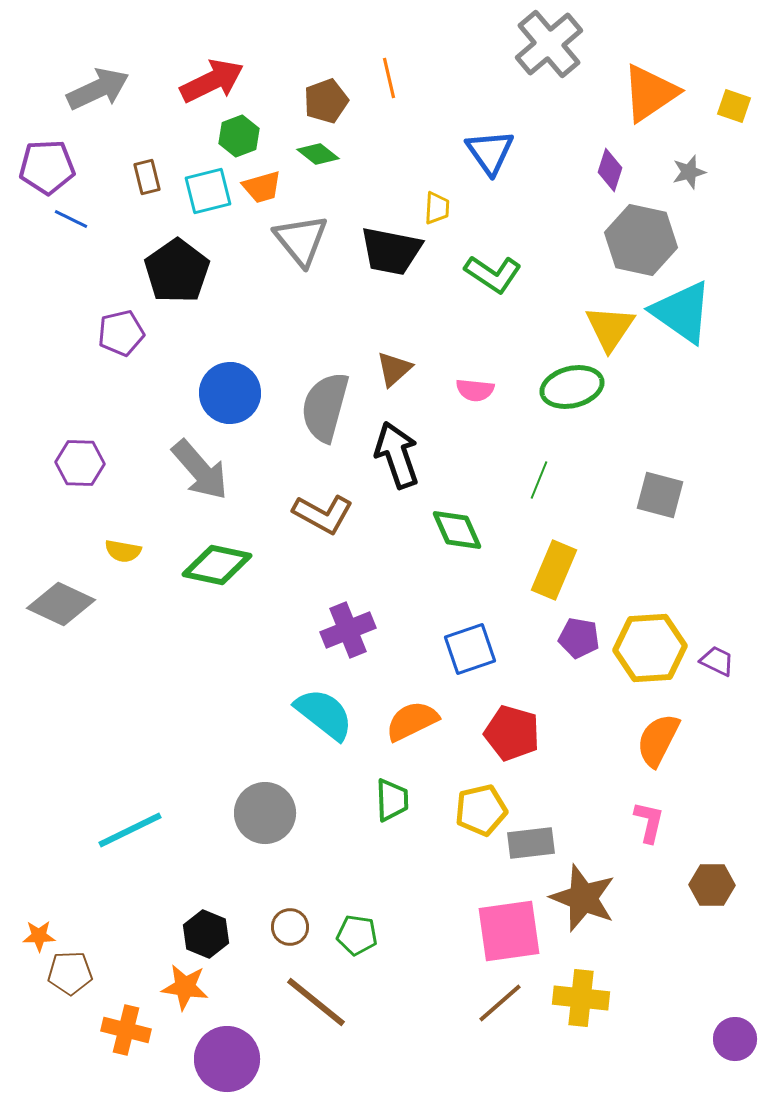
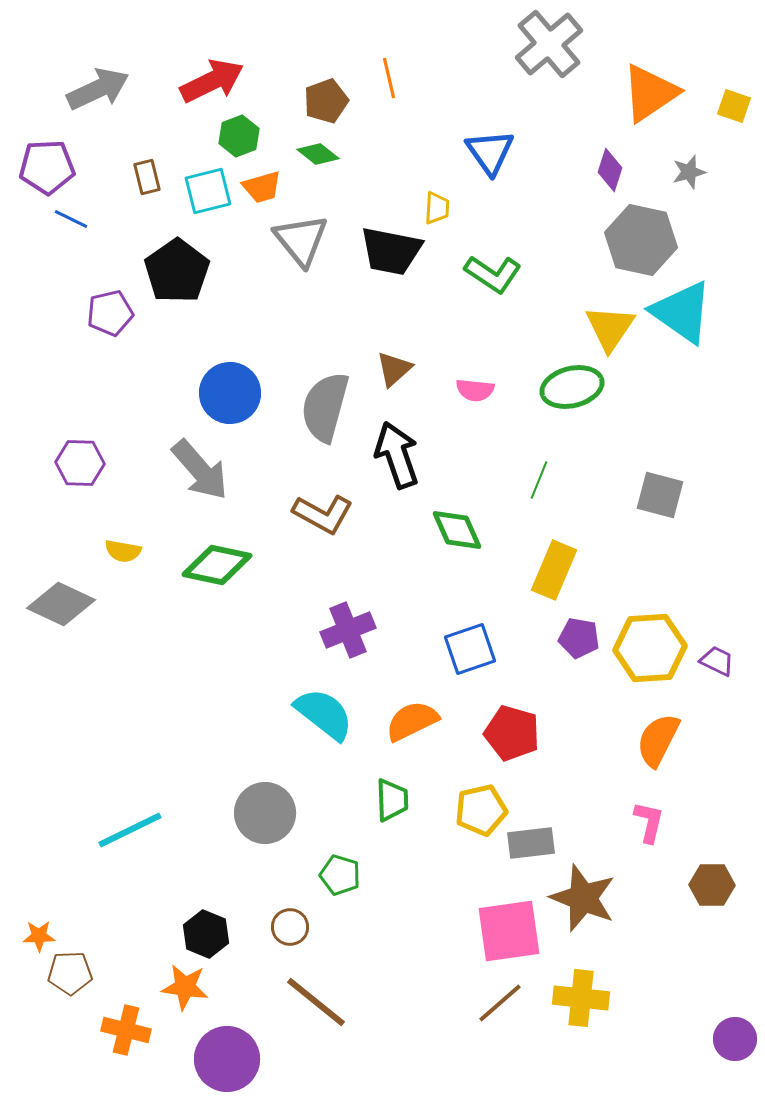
purple pentagon at (121, 333): moved 11 px left, 20 px up
green pentagon at (357, 935): moved 17 px left, 60 px up; rotated 9 degrees clockwise
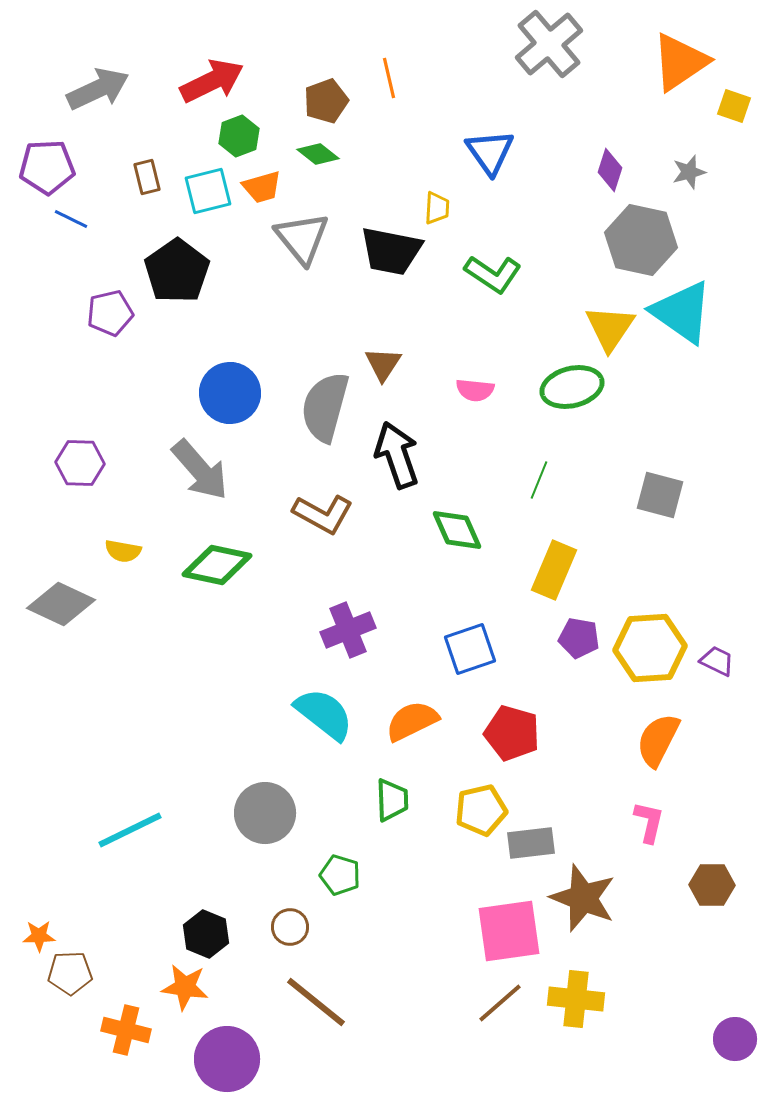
orange triangle at (650, 93): moved 30 px right, 31 px up
gray triangle at (301, 240): moved 1 px right, 2 px up
brown triangle at (394, 369): moved 11 px left, 5 px up; rotated 15 degrees counterclockwise
yellow cross at (581, 998): moved 5 px left, 1 px down
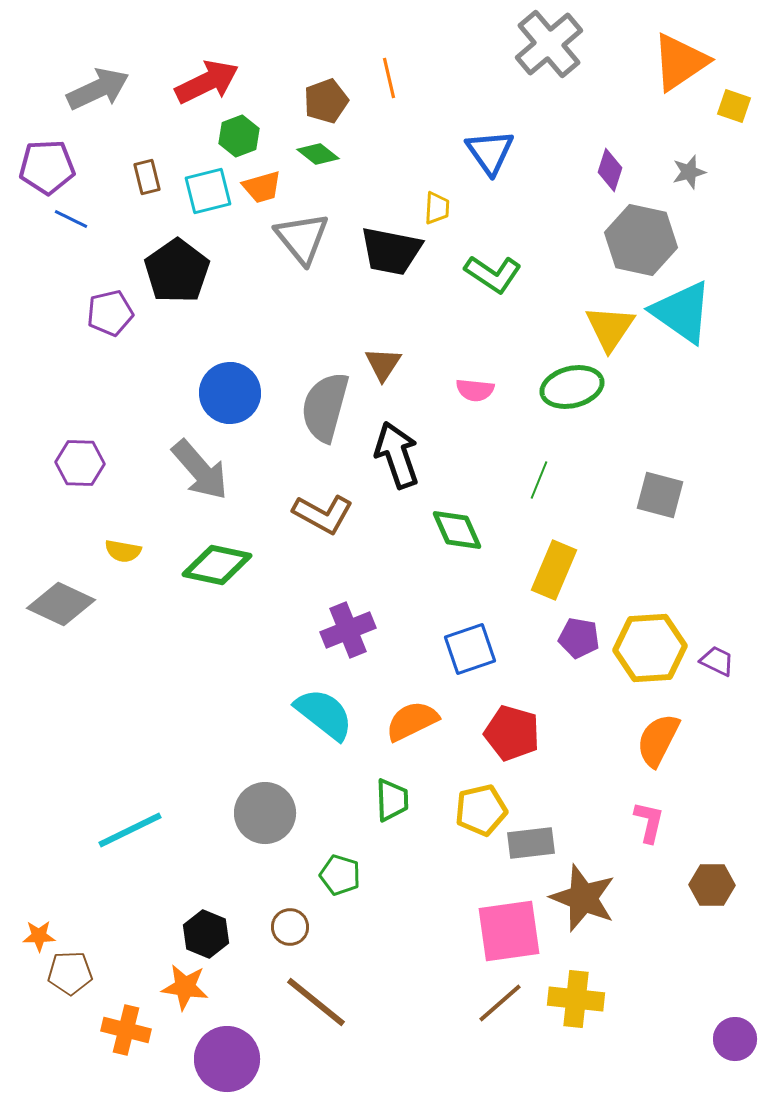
red arrow at (212, 81): moved 5 px left, 1 px down
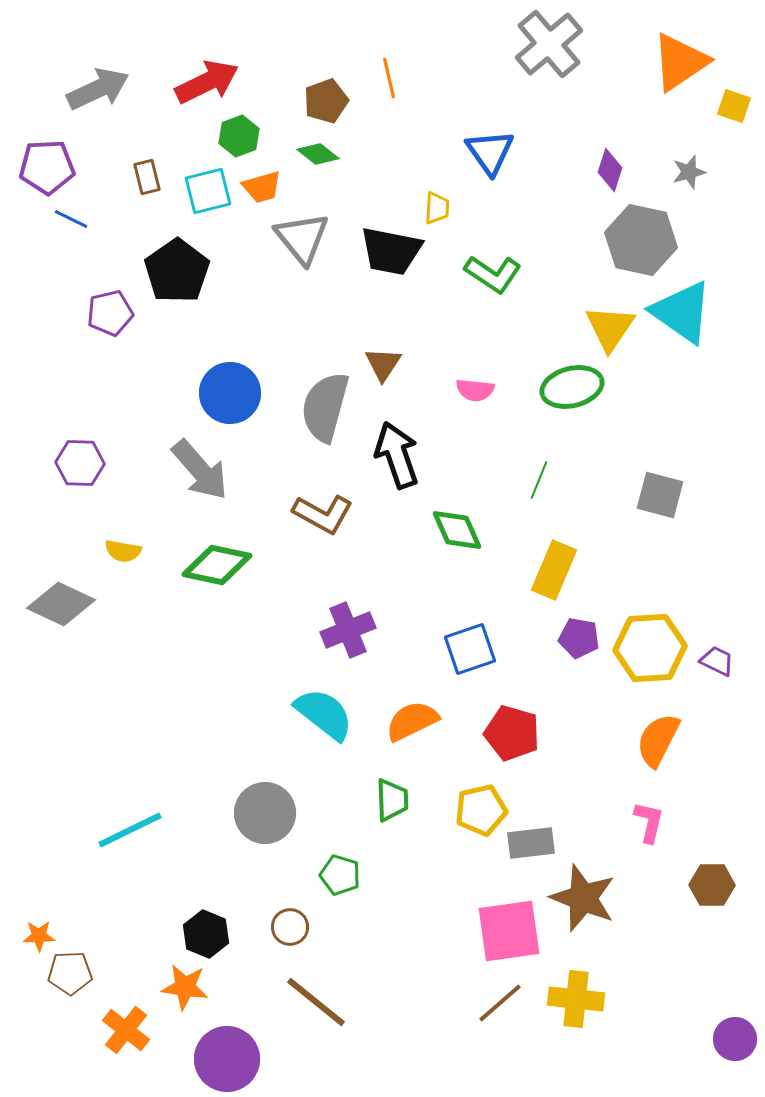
orange cross at (126, 1030): rotated 24 degrees clockwise
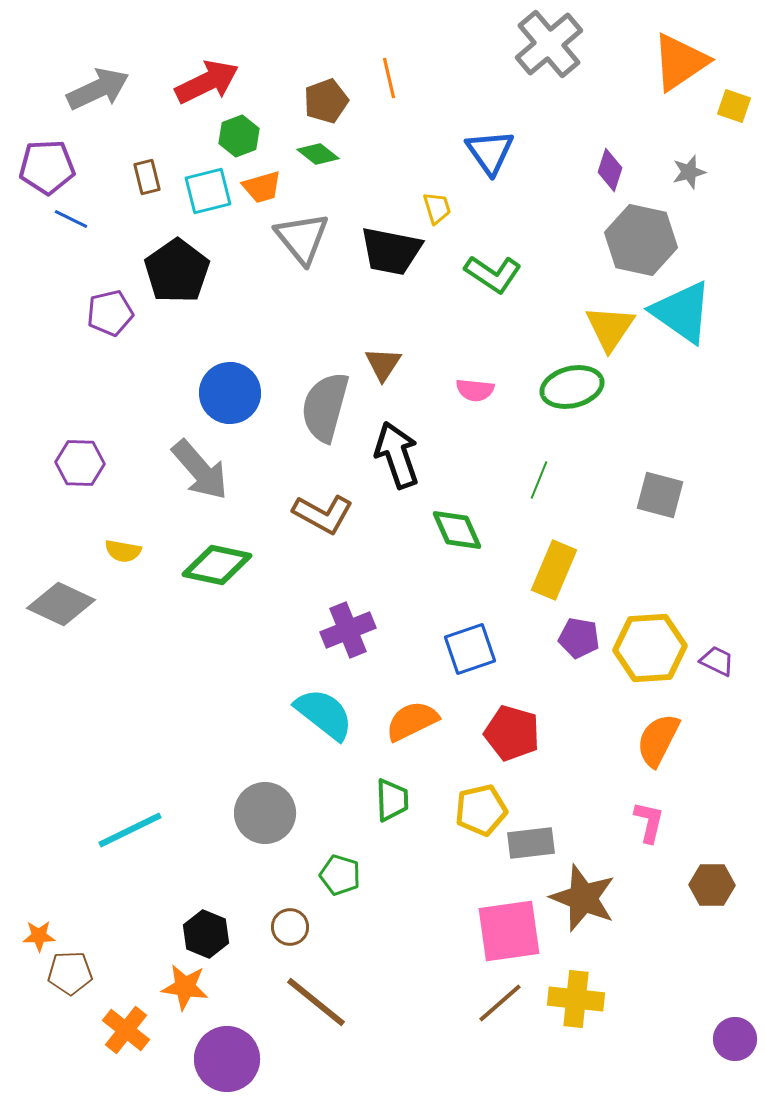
yellow trapezoid at (437, 208): rotated 20 degrees counterclockwise
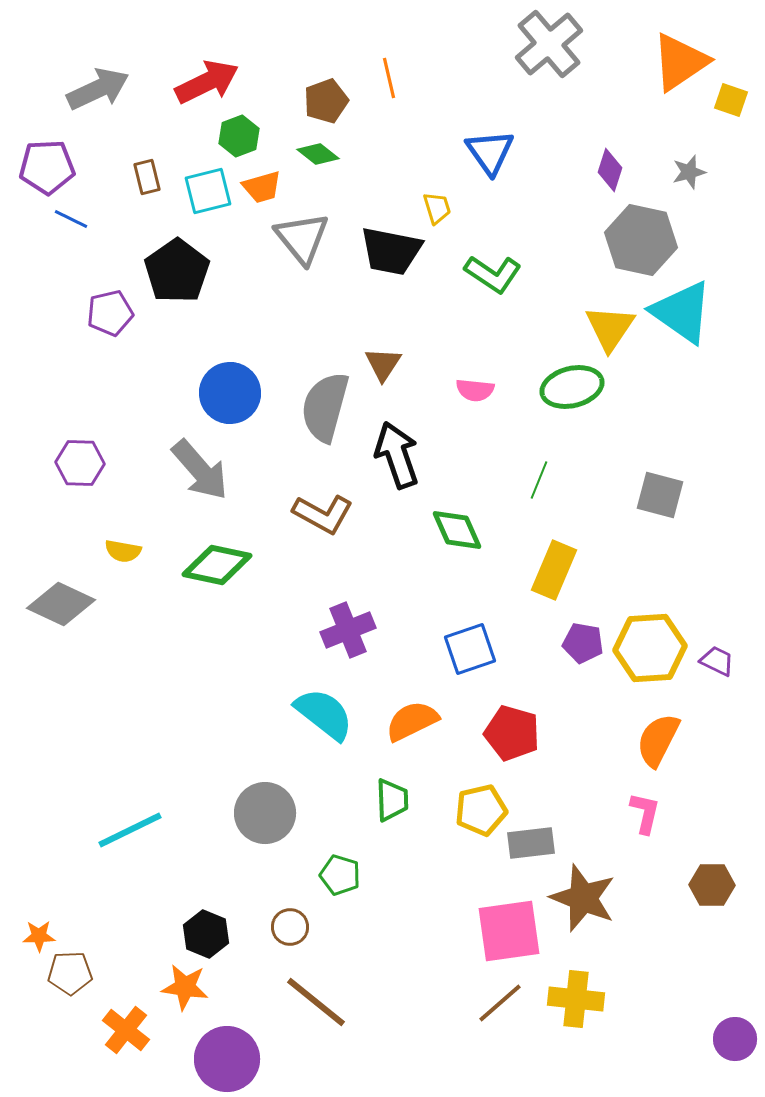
yellow square at (734, 106): moved 3 px left, 6 px up
purple pentagon at (579, 638): moved 4 px right, 5 px down
pink L-shape at (649, 822): moved 4 px left, 9 px up
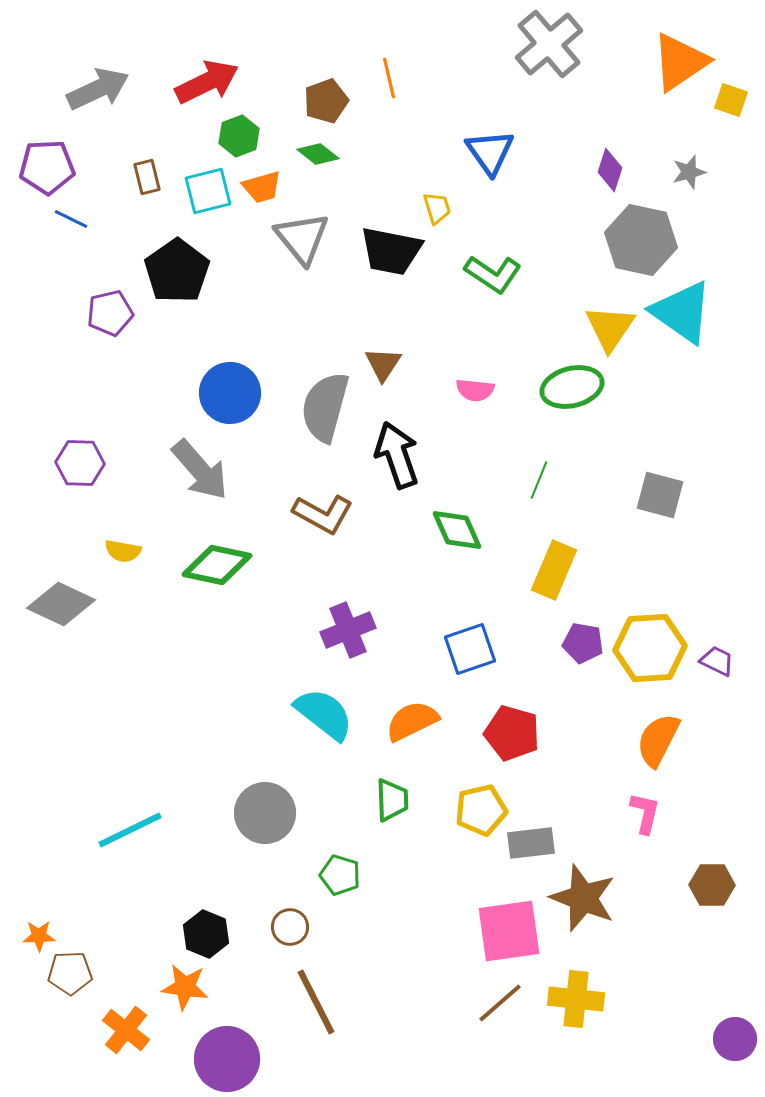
brown line at (316, 1002): rotated 24 degrees clockwise
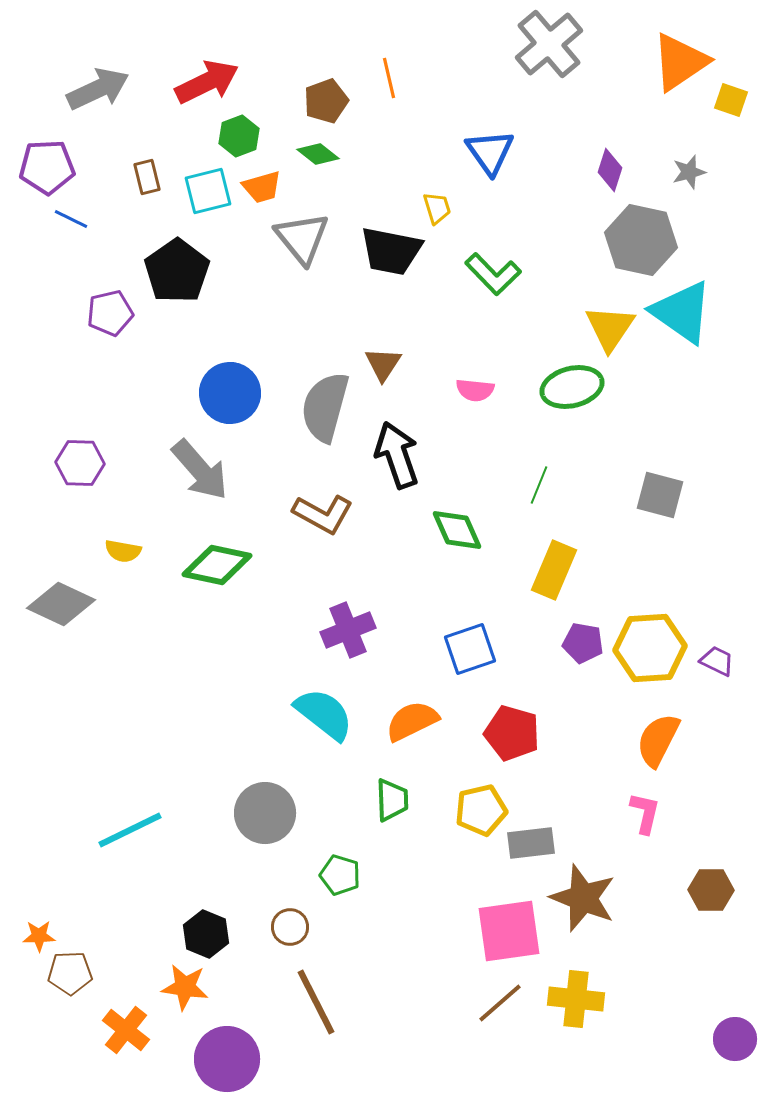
green L-shape at (493, 274): rotated 12 degrees clockwise
green line at (539, 480): moved 5 px down
brown hexagon at (712, 885): moved 1 px left, 5 px down
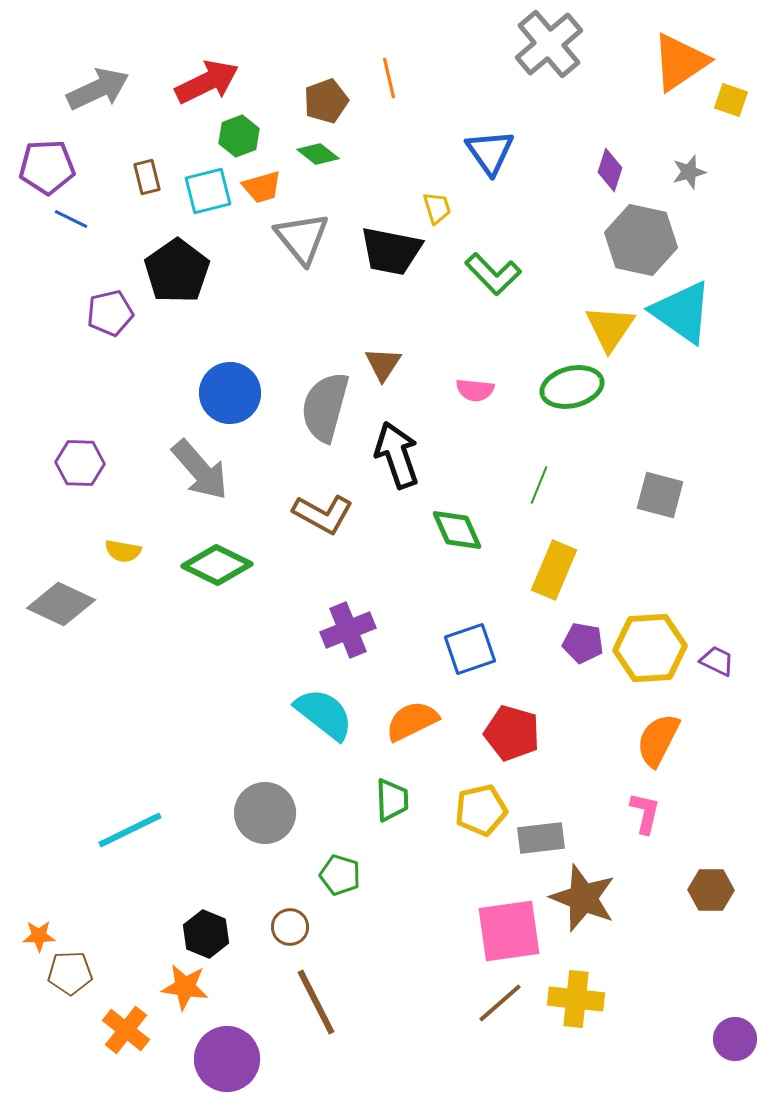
green diamond at (217, 565): rotated 14 degrees clockwise
gray rectangle at (531, 843): moved 10 px right, 5 px up
